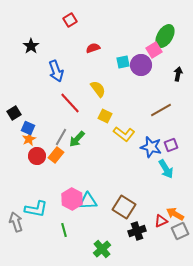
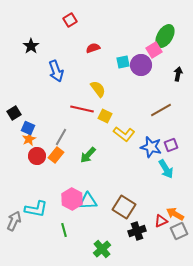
red line: moved 12 px right, 6 px down; rotated 35 degrees counterclockwise
green arrow: moved 11 px right, 16 px down
gray arrow: moved 2 px left, 1 px up; rotated 42 degrees clockwise
gray square: moved 1 px left
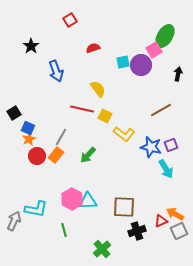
brown square: rotated 30 degrees counterclockwise
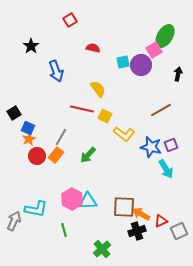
red semicircle: rotated 32 degrees clockwise
orange arrow: moved 34 px left
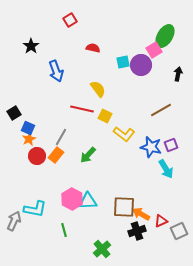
cyan L-shape: moved 1 px left
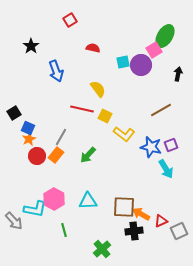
pink hexagon: moved 18 px left
gray arrow: rotated 114 degrees clockwise
black cross: moved 3 px left; rotated 12 degrees clockwise
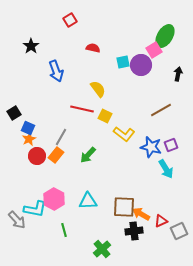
gray arrow: moved 3 px right, 1 px up
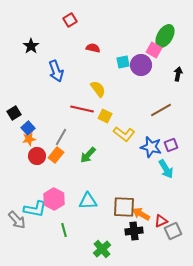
pink square: rotated 28 degrees counterclockwise
blue square: rotated 24 degrees clockwise
orange star: rotated 16 degrees clockwise
gray square: moved 6 px left
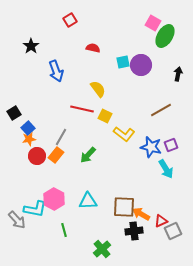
pink square: moved 1 px left, 27 px up
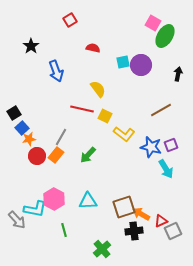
blue square: moved 6 px left
brown square: rotated 20 degrees counterclockwise
